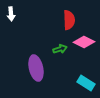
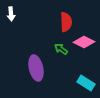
red semicircle: moved 3 px left, 2 px down
green arrow: moved 1 px right; rotated 128 degrees counterclockwise
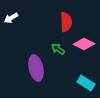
white arrow: moved 4 px down; rotated 64 degrees clockwise
pink diamond: moved 2 px down
green arrow: moved 3 px left
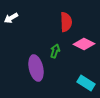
green arrow: moved 3 px left, 2 px down; rotated 72 degrees clockwise
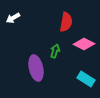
white arrow: moved 2 px right
red semicircle: rotated 12 degrees clockwise
cyan rectangle: moved 4 px up
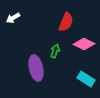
red semicircle: rotated 12 degrees clockwise
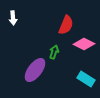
white arrow: rotated 64 degrees counterclockwise
red semicircle: moved 3 px down
green arrow: moved 1 px left, 1 px down
purple ellipse: moved 1 px left, 2 px down; rotated 50 degrees clockwise
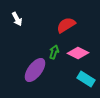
white arrow: moved 4 px right, 1 px down; rotated 24 degrees counterclockwise
red semicircle: rotated 144 degrees counterclockwise
pink diamond: moved 6 px left, 9 px down
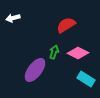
white arrow: moved 4 px left, 1 px up; rotated 104 degrees clockwise
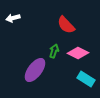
red semicircle: rotated 102 degrees counterclockwise
green arrow: moved 1 px up
